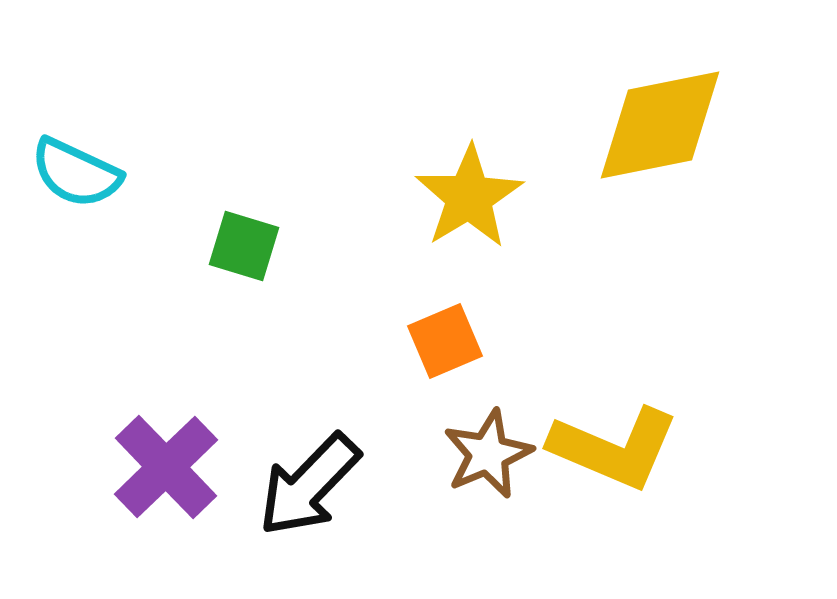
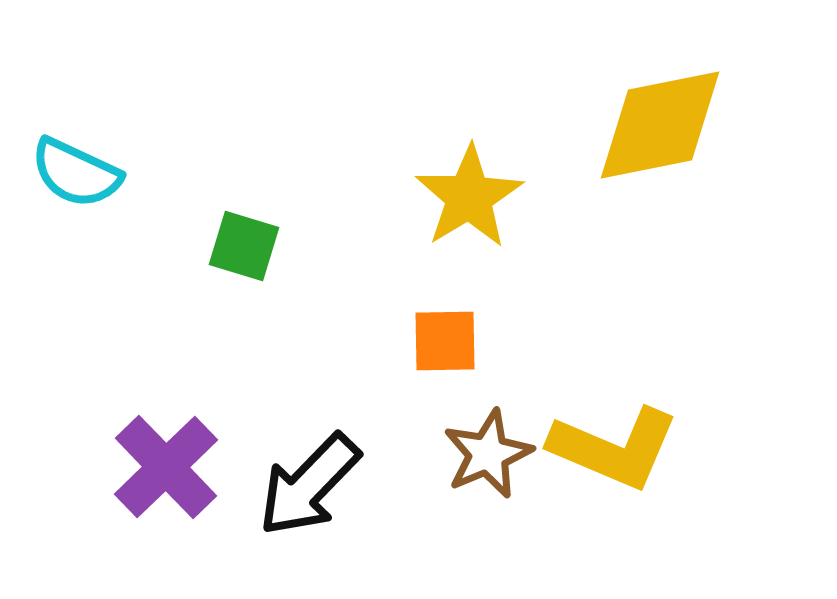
orange square: rotated 22 degrees clockwise
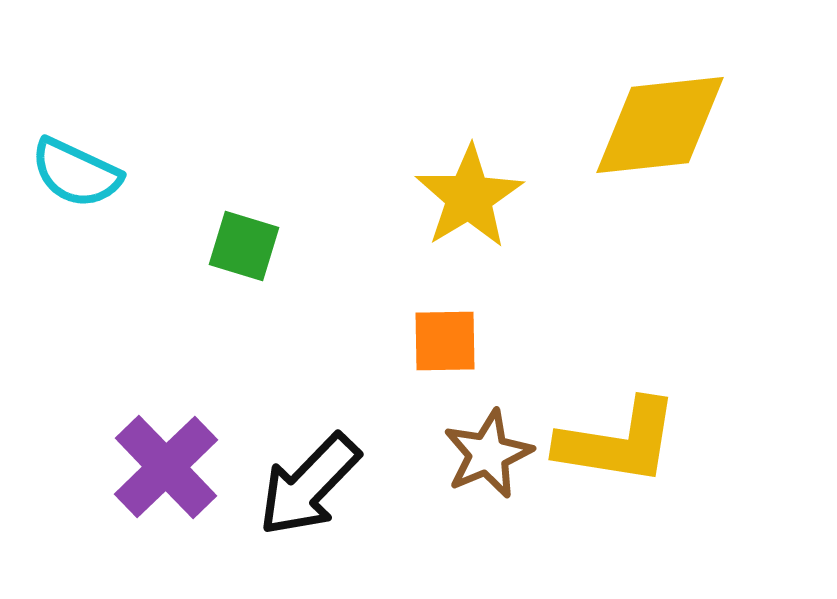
yellow diamond: rotated 5 degrees clockwise
yellow L-shape: moved 4 px right, 6 px up; rotated 14 degrees counterclockwise
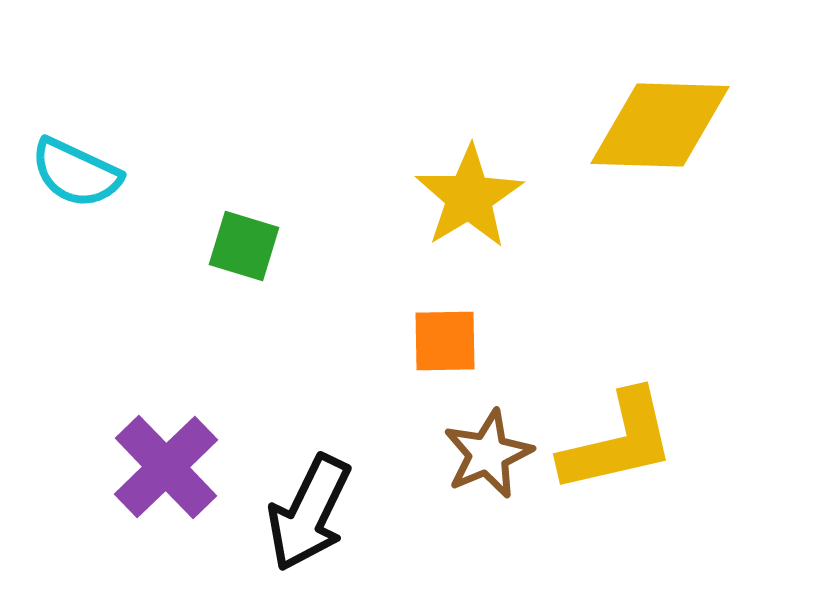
yellow diamond: rotated 8 degrees clockwise
yellow L-shape: rotated 22 degrees counterclockwise
black arrow: moved 28 px down; rotated 18 degrees counterclockwise
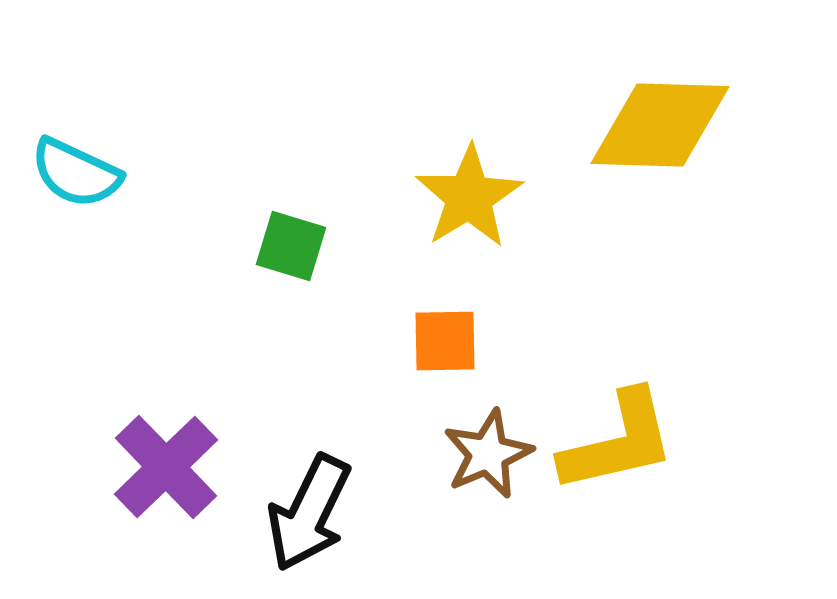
green square: moved 47 px right
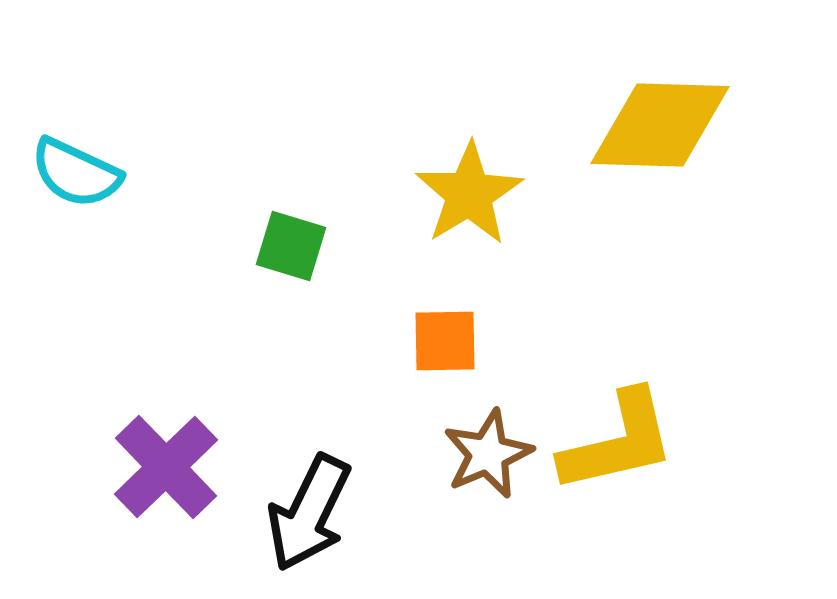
yellow star: moved 3 px up
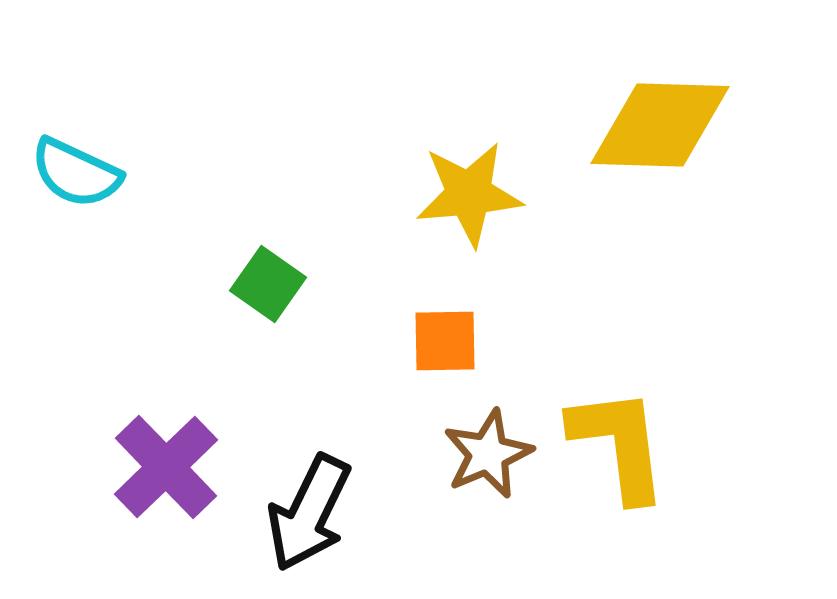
yellow star: rotated 26 degrees clockwise
green square: moved 23 px left, 38 px down; rotated 18 degrees clockwise
yellow L-shape: moved 1 px right, 2 px down; rotated 84 degrees counterclockwise
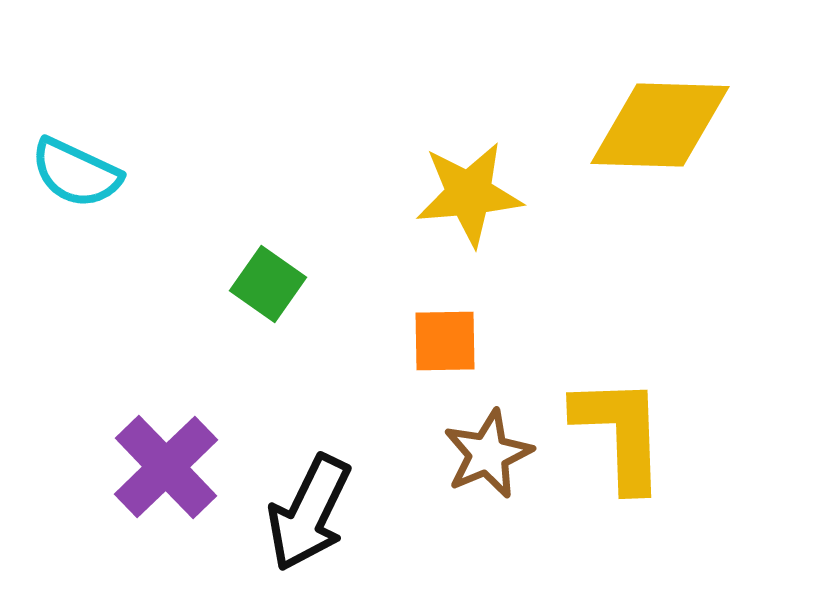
yellow L-shape: moved 1 px right, 11 px up; rotated 5 degrees clockwise
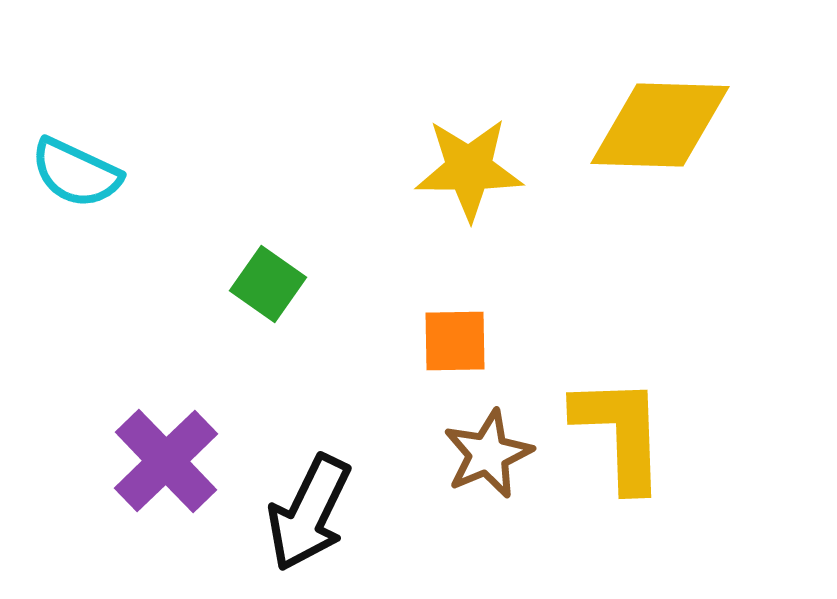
yellow star: moved 25 px up; rotated 5 degrees clockwise
orange square: moved 10 px right
purple cross: moved 6 px up
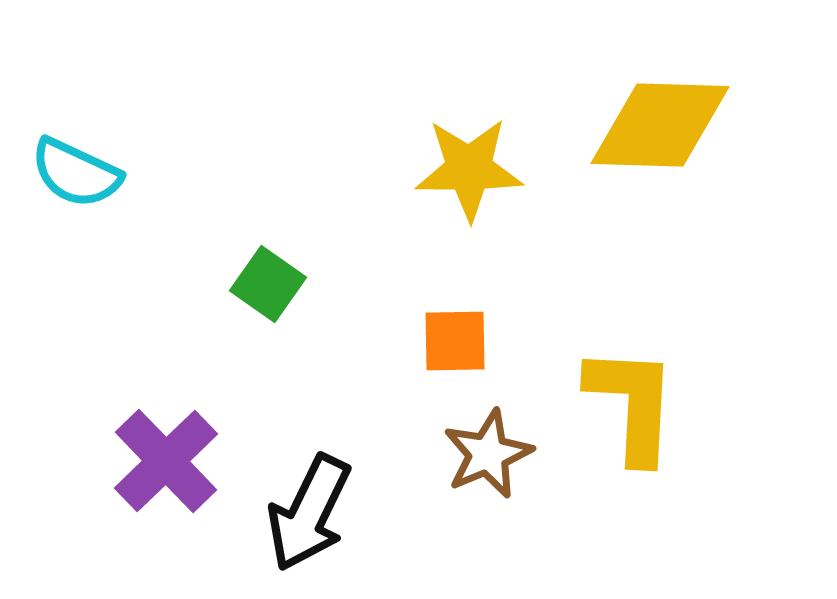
yellow L-shape: moved 12 px right, 29 px up; rotated 5 degrees clockwise
